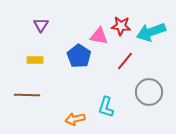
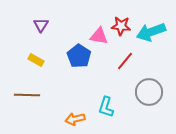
yellow rectangle: moved 1 px right; rotated 28 degrees clockwise
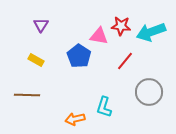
cyan L-shape: moved 2 px left
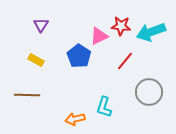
pink triangle: rotated 36 degrees counterclockwise
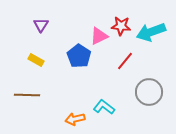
cyan L-shape: rotated 110 degrees clockwise
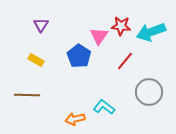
pink triangle: rotated 30 degrees counterclockwise
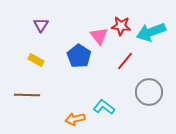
pink triangle: rotated 12 degrees counterclockwise
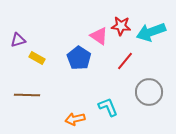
purple triangle: moved 23 px left, 15 px down; rotated 42 degrees clockwise
pink triangle: rotated 18 degrees counterclockwise
blue pentagon: moved 2 px down
yellow rectangle: moved 1 px right, 2 px up
cyan L-shape: moved 4 px right; rotated 30 degrees clockwise
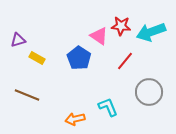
brown line: rotated 20 degrees clockwise
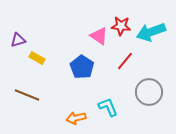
blue pentagon: moved 3 px right, 9 px down
orange arrow: moved 1 px right, 1 px up
